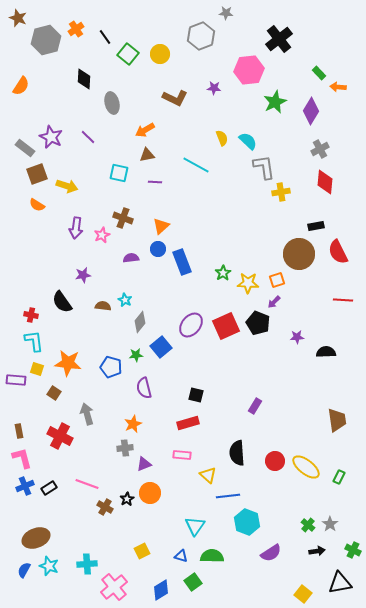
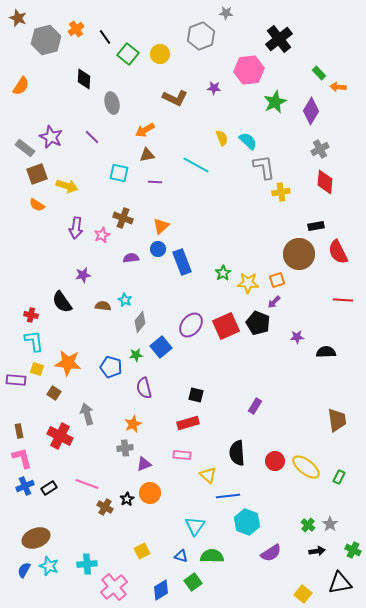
purple line at (88, 137): moved 4 px right
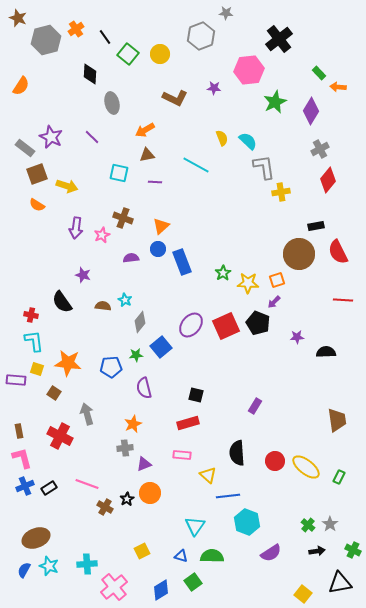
black diamond at (84, 79): moved 6 px right, 5 px up
red diamond at (325, 182): moved 3 px right, 2 px up; rotated 35 degrees clockwise
purple star at (83, 275): rotated 28 degrees clockwise
blue pentagon at (111, 367): rotated 20 degrees counterclockwise
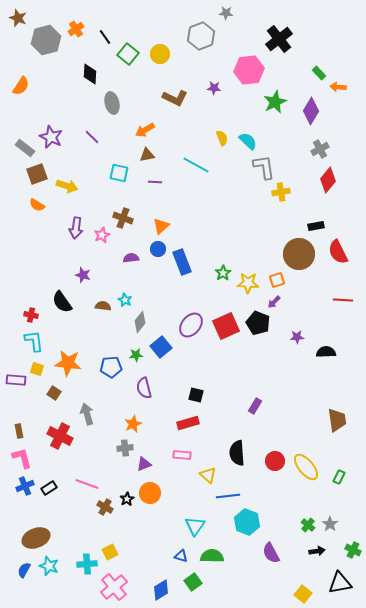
yellow ellipse at (306, 467): rotated 12 degrees clockwise
yellow square at (142, 551): moved 32 px left, 1 px down
purple semicircle at (271, 553): rotated 95 degrees clockwise
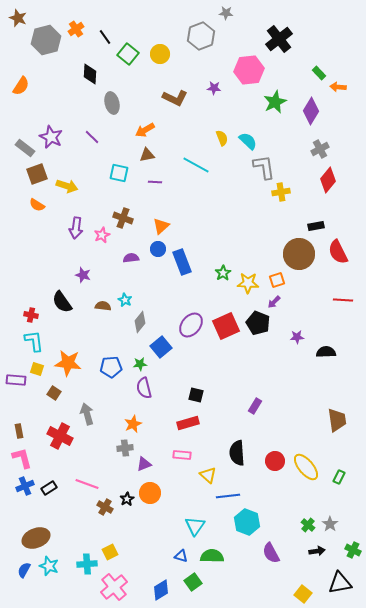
green star at (136, 355): moved 4 px right, 9 px down
